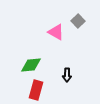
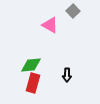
gray square: moved 5 px left, 10 px up
pink triangle: moved 6 px left, 7 px up
red rectangle: moved 3 px left, 7 px up
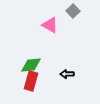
black arrow: moved 1 px up; rotated 88 degrees clockwise
red rectangle: moved 2 px left, 2 px up
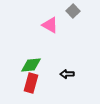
red rectangle: moved 2 px down
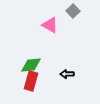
red rectangle: moved 2 px up
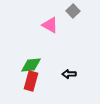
black arrow: moved 2 px right
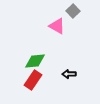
pink triangle: moved 7 px right, 1 px down
green diamond: moved 4 px right, 4 px up
red rectangle: moved 2 px right, 1 px up; rotated 18 degrees clockwise
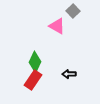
green diamond: moved 1 px down; rotated 60 degrees counterclockwise
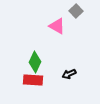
gray square: moved 3 px right
black arrow: rotated 24 degrees counterclockwise
red rectangle: rotated 60 degrees clockwise
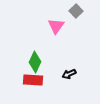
pink triangle: moved 1 px left; rotated 36 degrees clockwise
